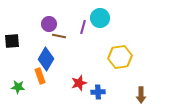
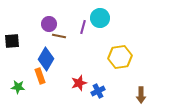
blue cross: moved 1 px up; rotated 24 degrees counterclockwise
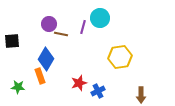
brown line: moved 2 px right, 2 px up
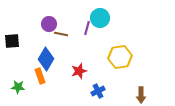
purple line: moved 4 px right, 1 px down
red star: moved 12 px up
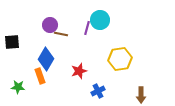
cyan circle: moved 2 px down
purple circle: moved 1 px right, 1 px down
black square: moved 1 px down
yellow hexagon: moved 2 px down
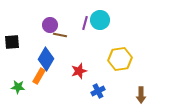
purple line: moved 2 px left, 5 px up
brown line: moved 1 px left, 1 px down
orange rectangle: moved 1 px left; rotated 49 degrees clockwise
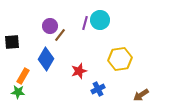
purple circle: moved 1 px down
brown line: rotated 64 degrees counterclockwise
orange rectangle: moved 16 px left
green star: moved 5 px down
blue cross: moved 2 px up
brown arrow: rotated 56 degrees clockwise
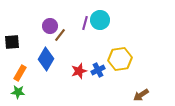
orange rectangle: moved 3 px left, 3 px up
blue cross: moved 19 px up
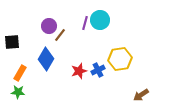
purple circle: moved 1 px left
